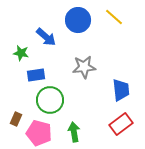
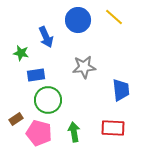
blue arrow: rotated 25 degrees clockwise
green circle: moved 2 px left
brown rectangle: rotated 32 degrees clockwise
red rectangle: moved 8 px left, 4 px down; rotated 40 degrees clockwise
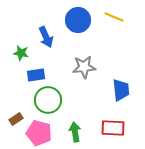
yellow line: rotated 18 degrees counterclockwise
green arrow: moved 1 px right
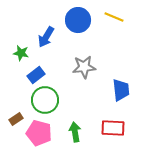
blue arrow: rotated 55 degrees clockwise
blue rectangle: rotated 30 degrees counterclockwise
green circle: moved 3 px left
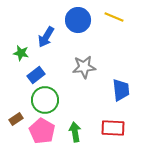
pink pentagon: moved 3 px right, 2 px up; rotated 15 degrees clockwise
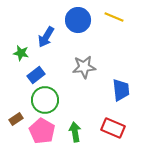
red rectangle: rotated 20 degrees clockwise
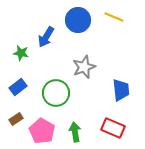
gray star: rotated 15 degrees counterclockwise
blue rectangle: moved 18 px left, 12 px down
green circle: moved 11 px right, 7 px up
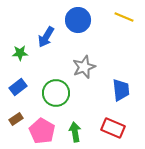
yellow line: moved 10 px right
green star: moved 1 px left; rotated 14 degrees counterclockwise
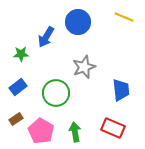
blue circle: moved 2 px down
green star: moved 1 px right, 1 px down
pink pentagon: moved 1 px left
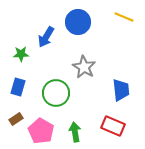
gray star: rotated 20 degrees counterclockwise
blue rectangle: rotated 36 degrees counterclockwise
red rectangle: moved 2 px up
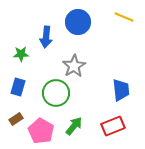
blue arrow: rotated 25 degrees counterclockwise
gray star: moved 10 px left, 1 px up; rotated 10 degrees clockwise
red rectangle: rotated 45 degrees counterclockwise
green arrow: moved 1 px left, 6 px up; rotated 48 degrees clockwise
